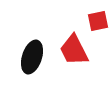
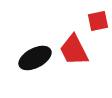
black ellipse: moved 3 px right, 1 px down; rotated 44 degrees clockwise
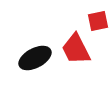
red trapezoid: moved 2 px right, 1 px up
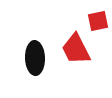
black ellipse: rotated 64 degrees counterclockwise
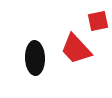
red trapezoid: rotated 16 degrees counterclockwise
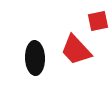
red trapezoid: moved 1 px down
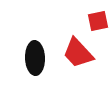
red trapezoid: moved 2 px right, 3 px down
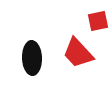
black ellipse: moved 3 px left
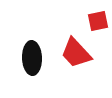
red trapezoid: moved 2 px left
